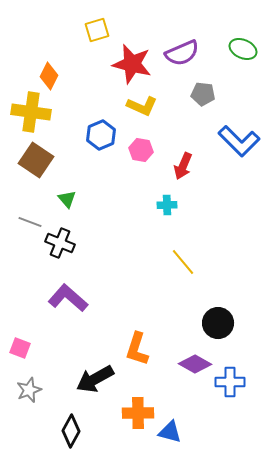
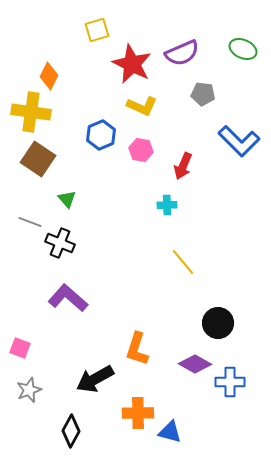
red star: rotated 12 degrees clockwise
brown square: moved 2 px right, 1 px up
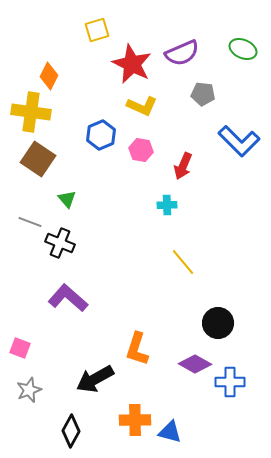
orange cross: moved 3 px left, 7 px down
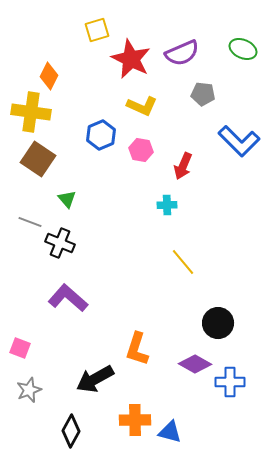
red star: moved 1 px left, 5 px up
